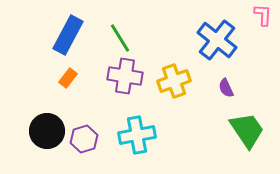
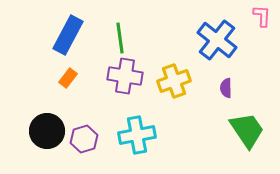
pink L-shape: moved 1 px left, 1 px down
green line: rotated 24 degrees clockwise
purple semicircle: rotated 24 degrees clockwise
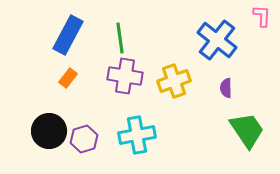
black circle: moved 2 px right
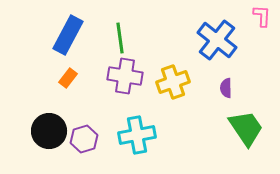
yellow cross: moved 1 px left, 1 px down
green trapezoid: moved 1 px left, 2 px up
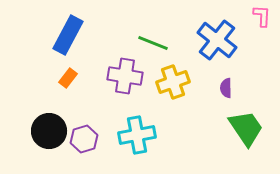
green line: moved 33 px right, 5 px down; rotated 60 degrees counterclockwise
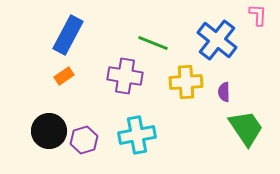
pink L-shape: moved 4 px left, 1 px up
orange rectangle: moved 4 px left, 2 px up; rotated 18 degrees clockwise
yellow cross: moved 13 px right; rotated 16 degrees clockwise
purple semicircle: moved 2 px left, 4 px down
purple hexagon: moved 1 px down
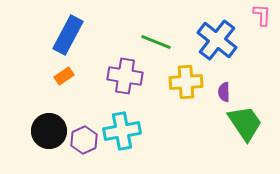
pink L-shape: moved 4 px right
green line: moved 3 px right, 1 px up
green trapezoid: moved 1 px left, 5 px up
cyan cross: moved 15 px left, 4 px up
purple hexagon: rotated 8 degrees counterclockwise
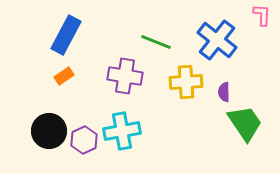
blue rectangle: moved 2 px left
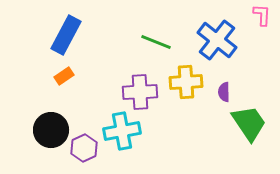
purple cross: moved 15 px right, 16 px down; rotated 12 degrees counterclockwise
green trapezoid: moved 4 px right
black circle: moved 2 px right, 1 px up
purple hexagon: moved 8 px down
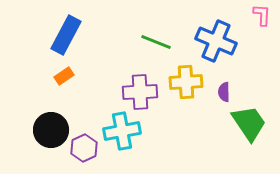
blue cross: moved 1 px left, 1 px down; rotated 15 degrees counterclockwise
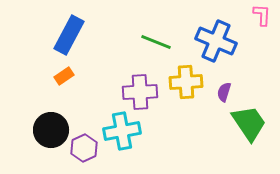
blue rectangle: moved 3 px right
purple semicircle: rotated 18 degrees clockwise
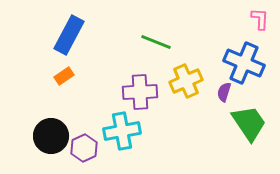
pink L-shape: moved 2 px left, 4 px down
blue cross: moved 28 px right, 22 px down
yellow cross: moved 1 px up; rotated 20 degrees counterclockwise
black circle: moved 6 px down
